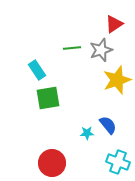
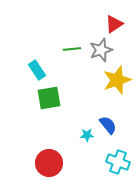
green line: moved 1 px down
green square: moved 1 px right
cyan star: moved 2 px down
red circle: moved 3 px left
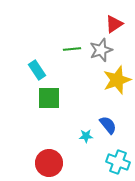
green square: rotated 10 degrees clockwise
cyan star: moved 1 px left, 1 px down
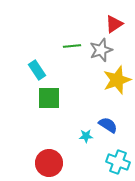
green line: moved 3 px up
blue semicircle: rotated 18 degrees counterclockwise
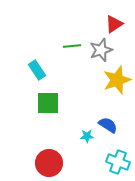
green square: moved 1 px left, 5 px down
cyan star: moved 1 px right
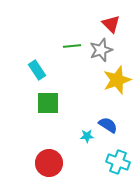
red triangle: moved 3 px left; rotated 42 degrees counterclockwise
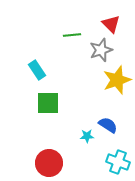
green line: moved 11 px up
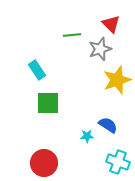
gray star: moved 1 px left, 1 px up
red circle: moved 5 px left
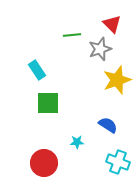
red triangle: moved 1 px right
cyan star: moved 10 px left, 6 px down
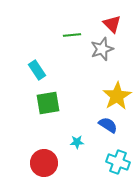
gray star: moved 2 px right
yellow star: moved 16 px down; rotated 12 degrees counterclockwise
green square: rotated 10 degrees counterclockwise
